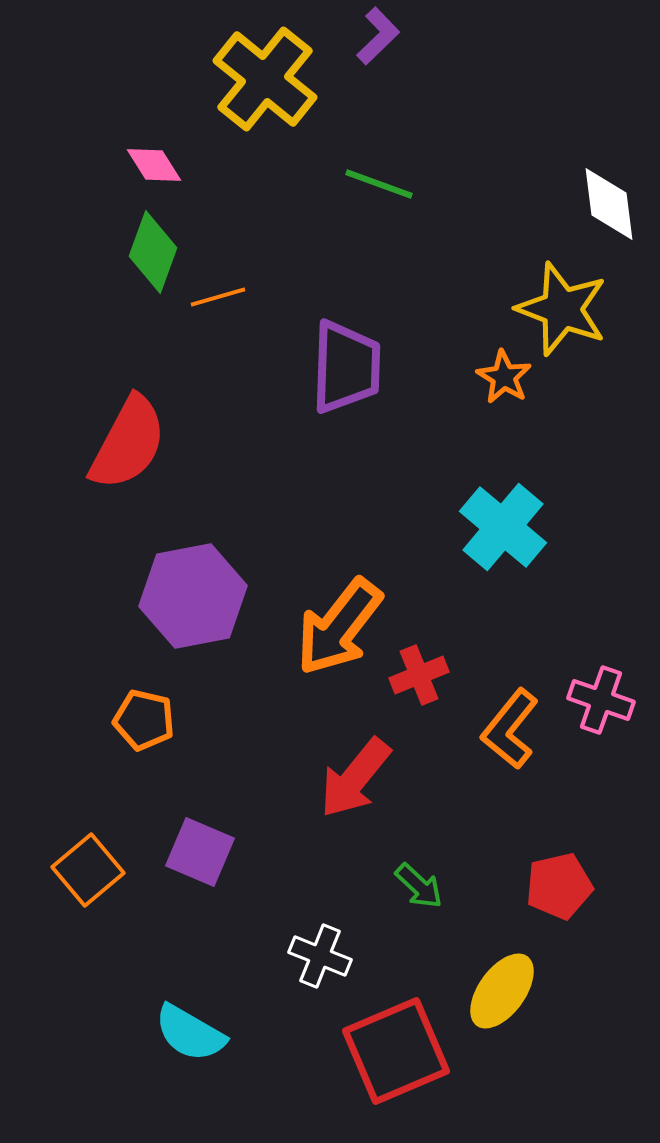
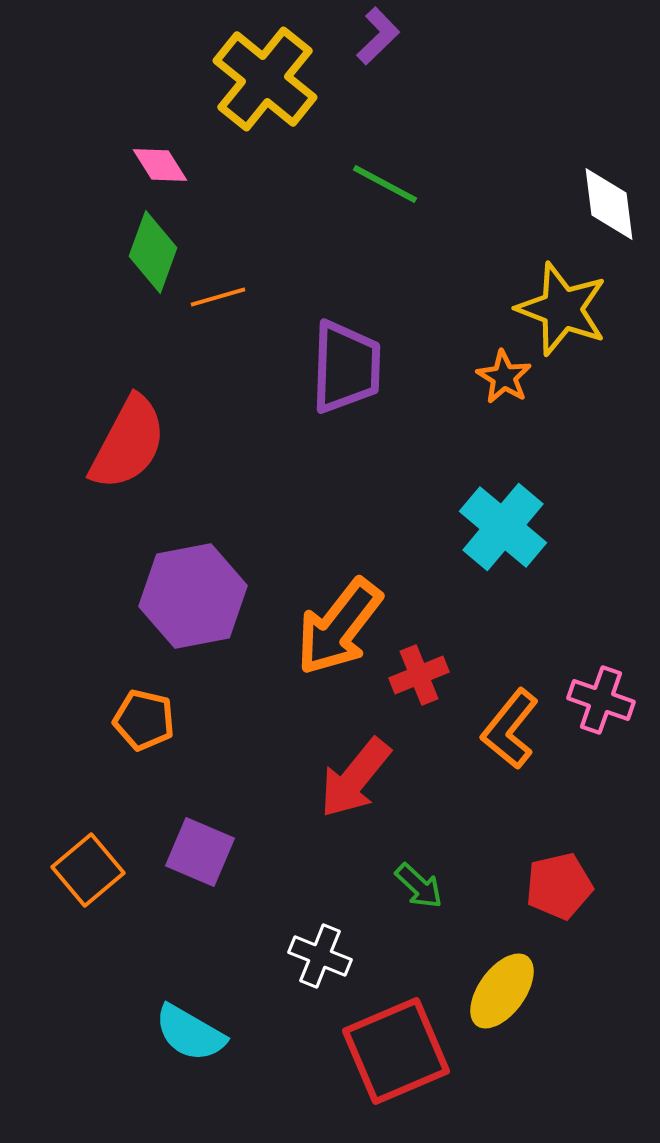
pink diamond: moved 6 px right
green line: moved 6 px right; rotated 8 degrees clockwise
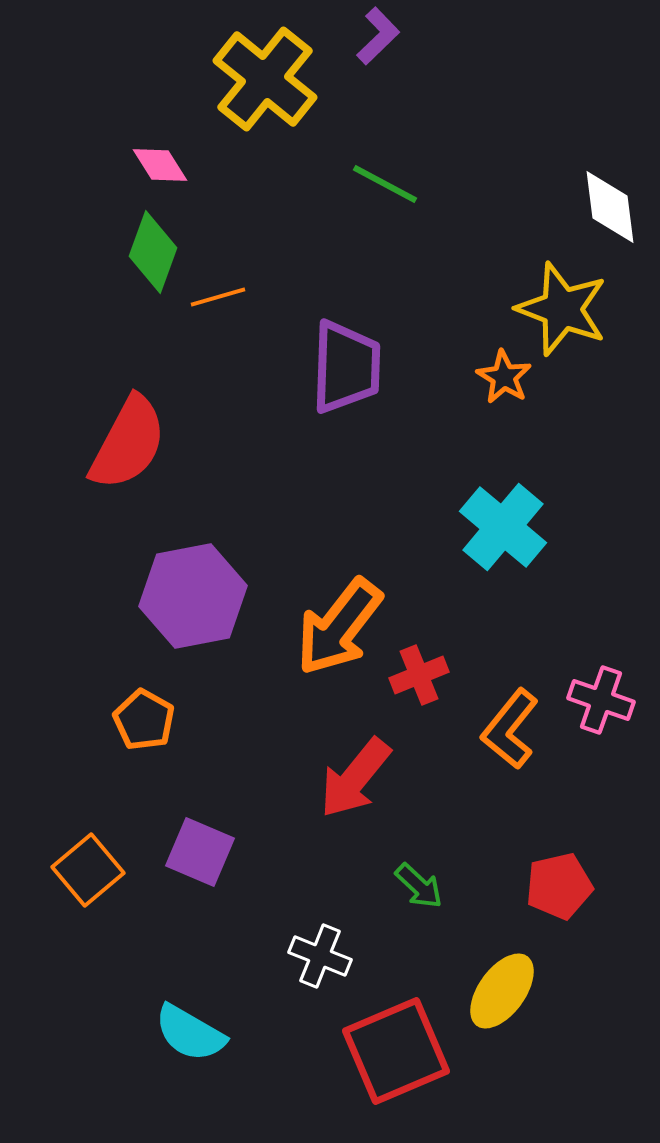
white diamond: moved 1 px right, 3 px down
orange pentagon: rotated 16 degrees clockwise
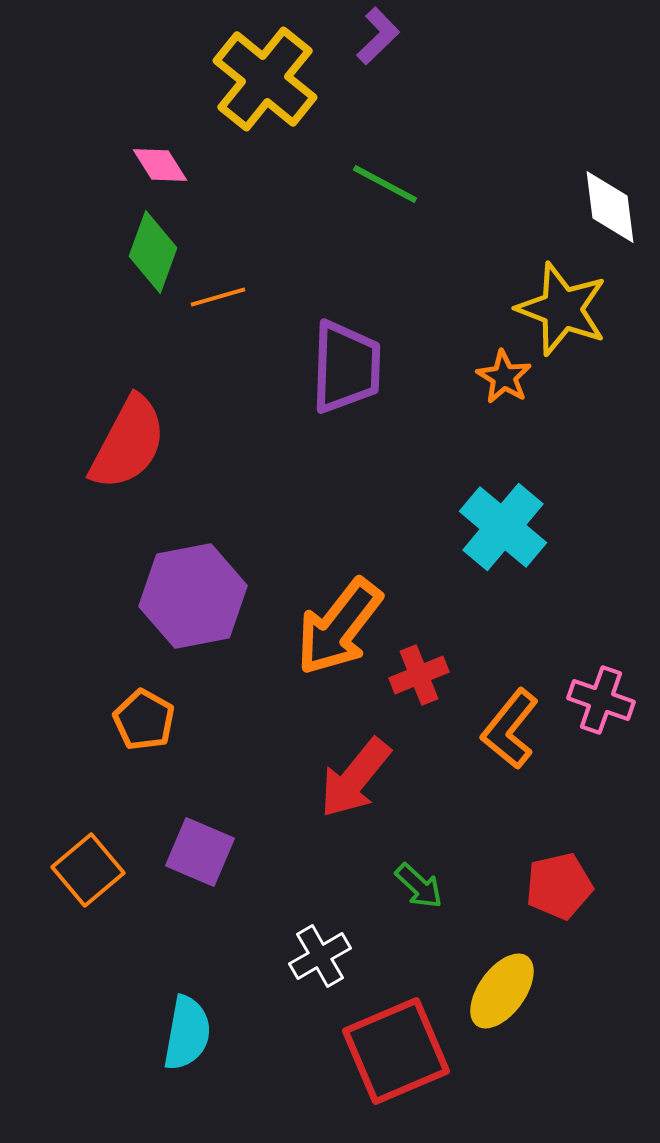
white cross: rotated 38 degrees clockwise
cyan semicircle: moved 3 px left; rotated 110 degrees counterclockwise
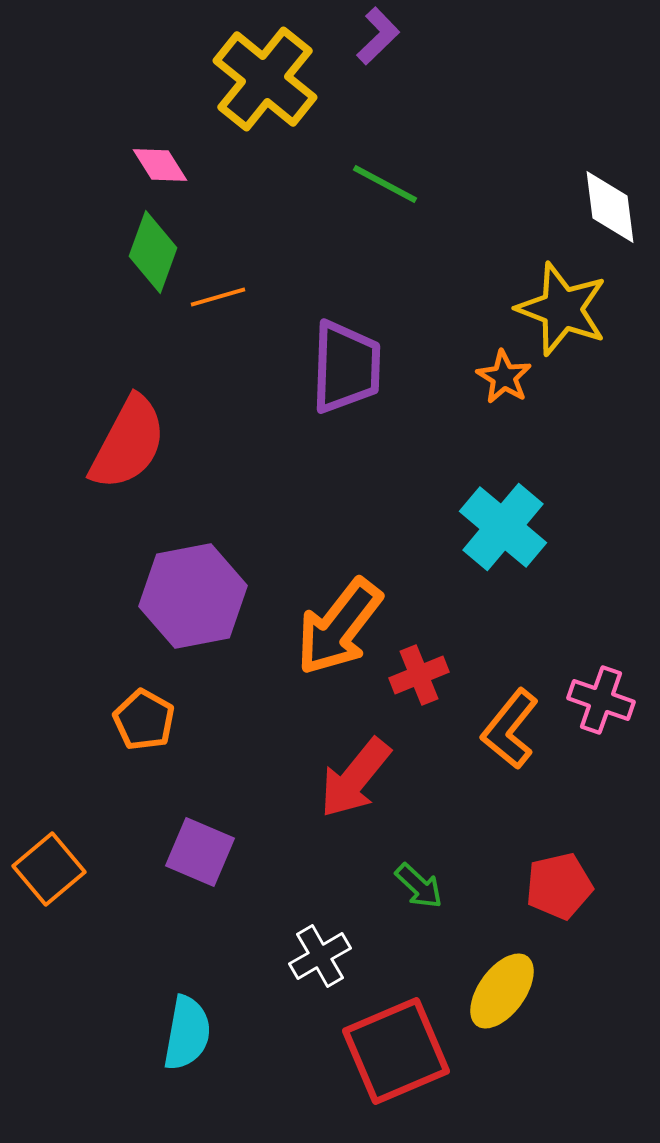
orange square: moved 39 px left, 1 px up
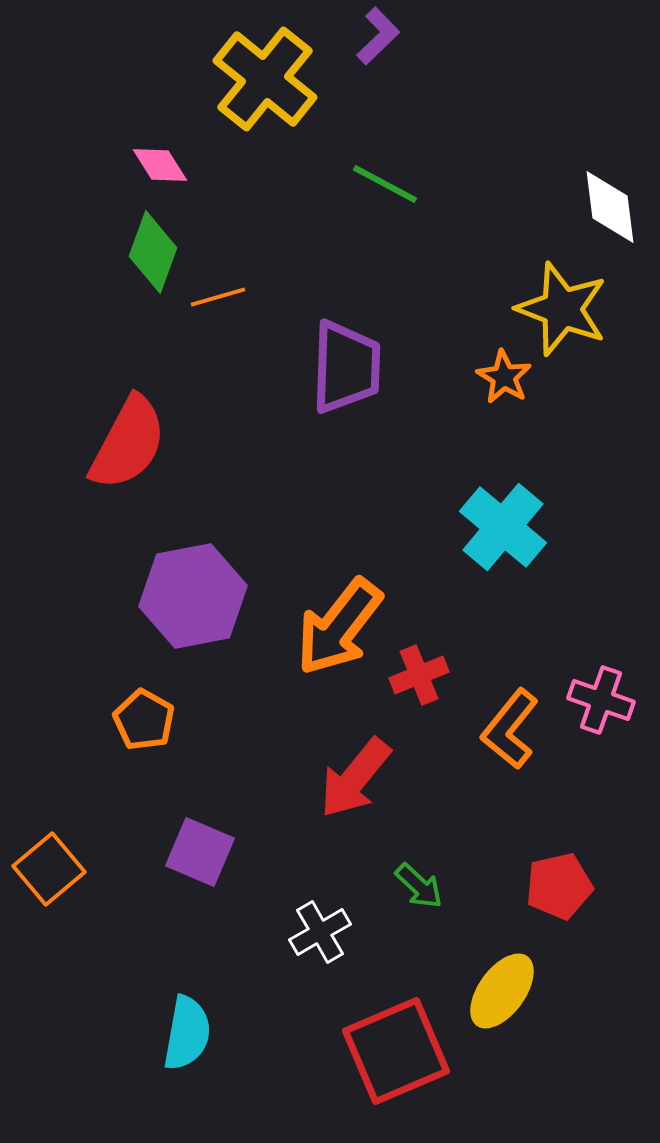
white cross: moved 24 px up
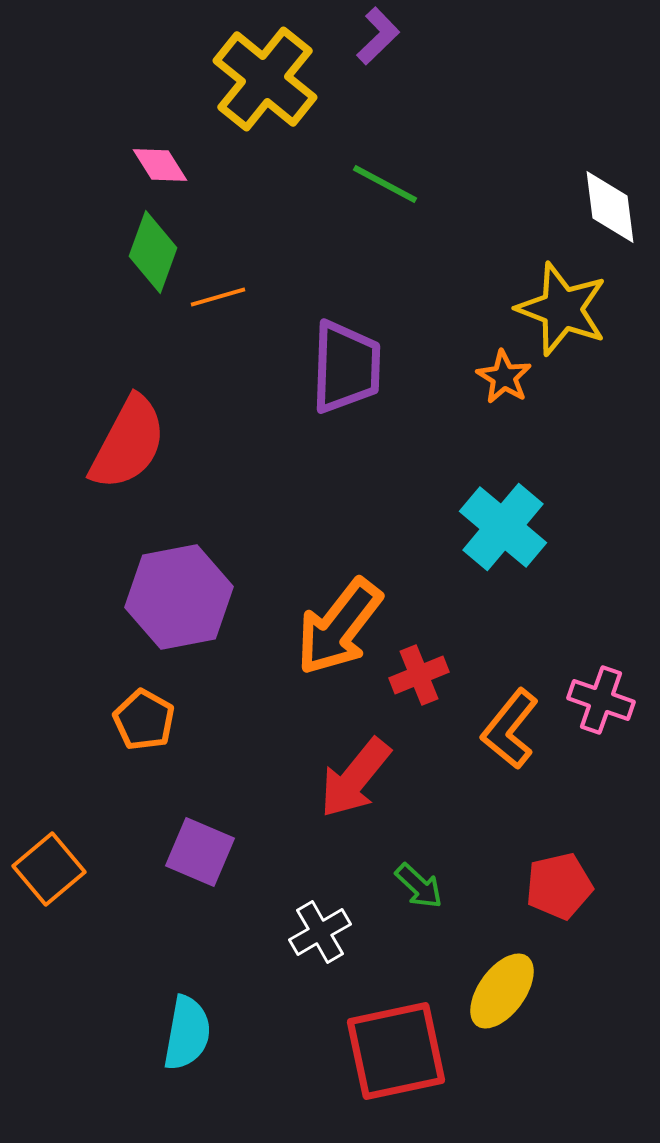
purple hexagon: moved 14 px left, 1 px down
red square: rotated 11 degrees clockwise
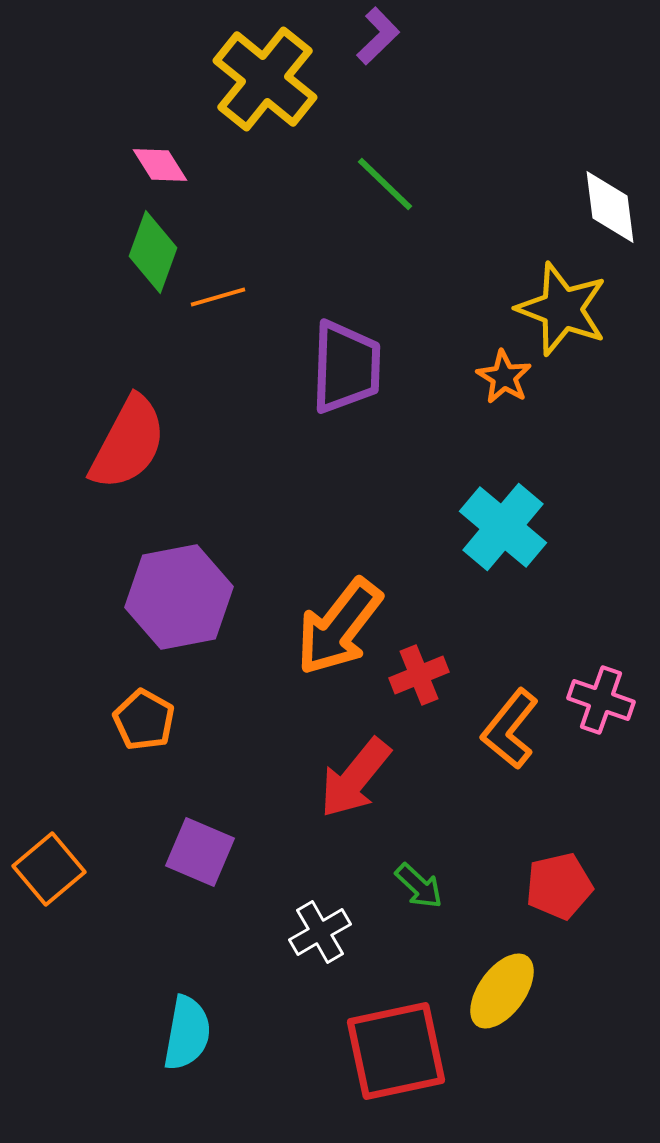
green line: rotated 16 degrees clockwise
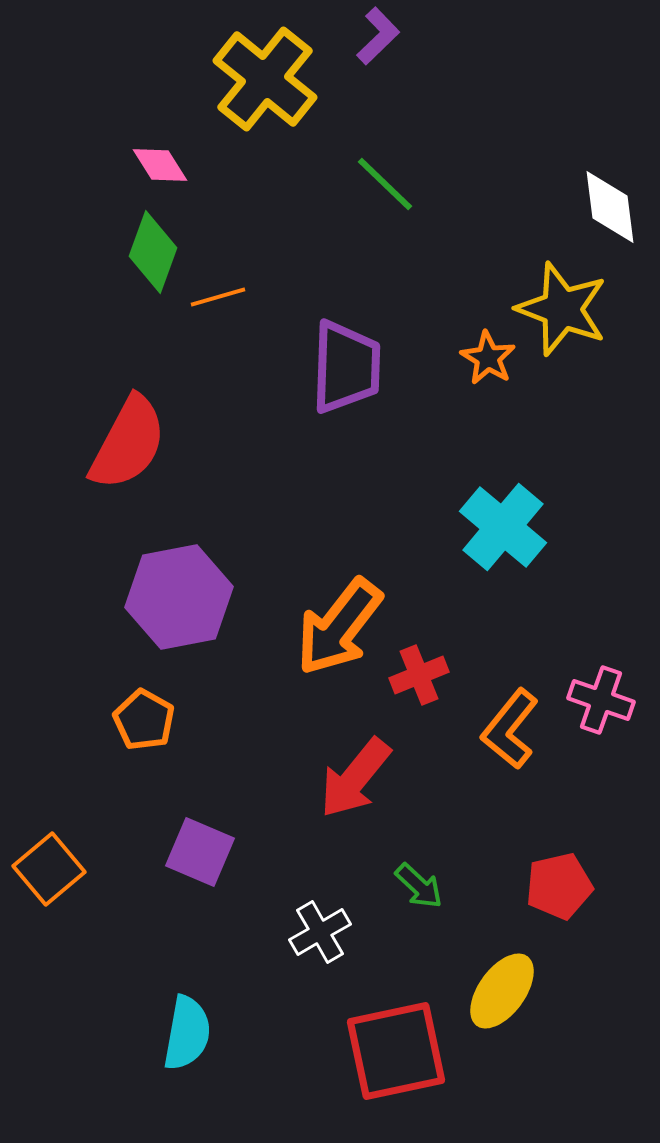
orange star: moved 16 px left, 19 px up
